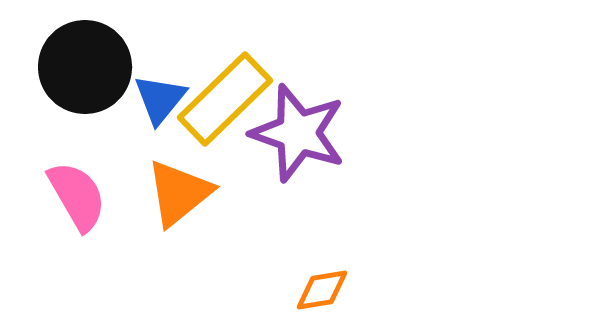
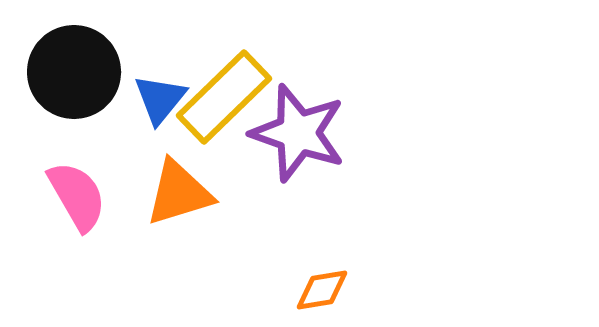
black circle: moved 11 px left, 5 px down
yellow rectangle: moved 1 px left, 2 px up
orange triangle: rotated 22 degrees clockwise
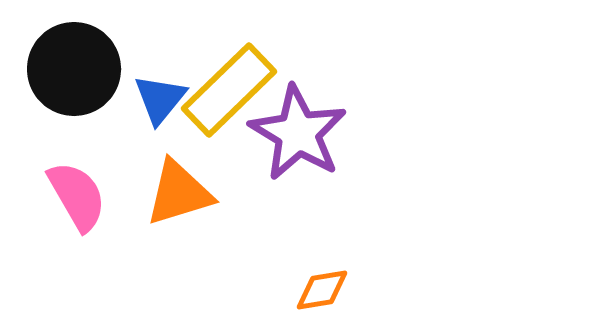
black circle: moved 3 px up
yellow rectangle: moved 5 px right, 7 px up
purple star: rotated 12 degrees clockwise
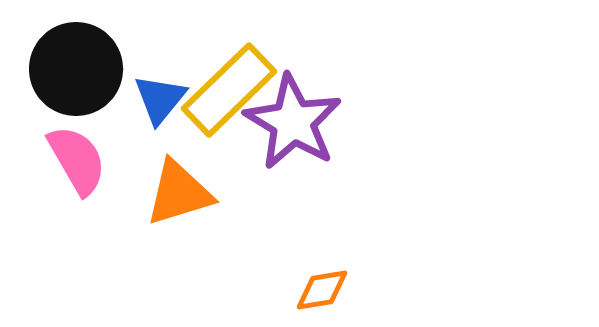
black circle: moved 2 px right
purple star: moved 5 px left, 11 px up
pink semicircle: moved 36 px up
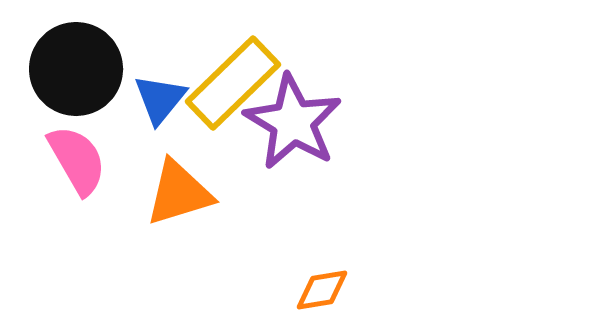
yellow rectangle: moved 4 px right, 7 px up
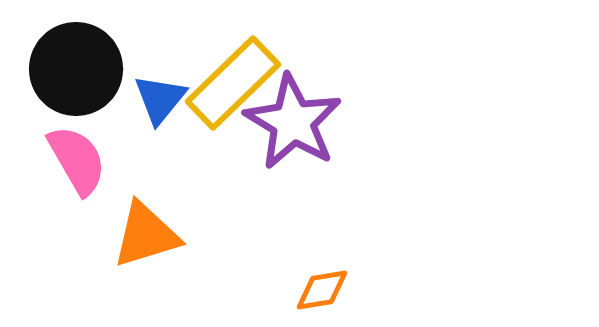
orange triangle: moved 33 px left, 42 px down
